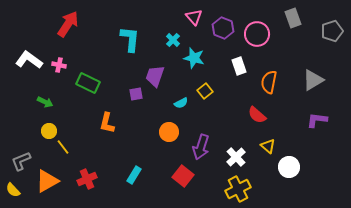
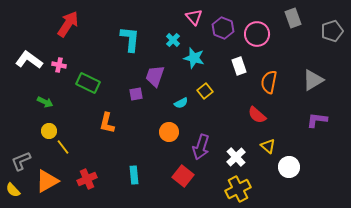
cyan rectangle: rotated 36 degrees counterclockwise
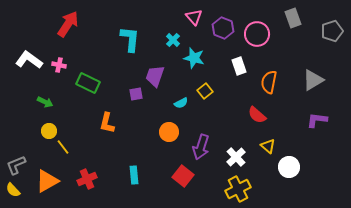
gray L-shape: moved 5 px left, 4 px down
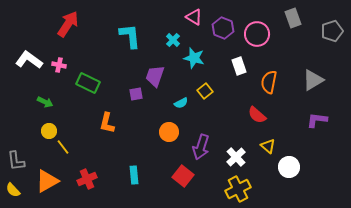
pink triangle: rotated 18 degrees counterclockwise
cyan L-shape: moved 3 px up; rotated 12 degrees counterclockwise
gray L-shape: moved 4 px up; rotated 75 degrees counterclockwise
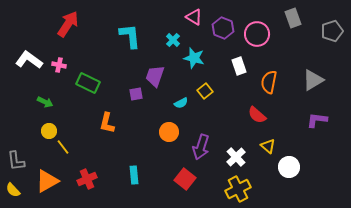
red square: moved 2 px right, 3 px down
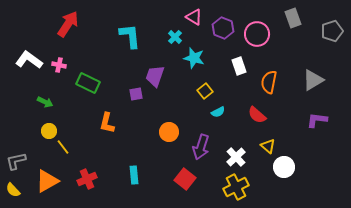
cyan cross: moved 2 px right, 3 px up
cyan semicircle: moved 37 px right, 9 px down
gray L-shape: rotated 85 degrees clockwise
white circle: moved 5 px left
yellow cross: moved 2 px left, 2 px up
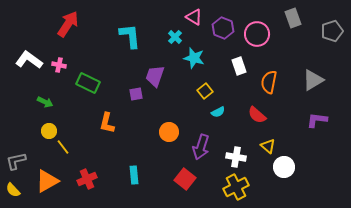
white cross: rotated 36 degrees counterclockwise
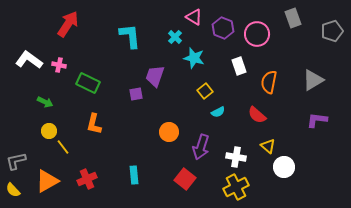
orange L-shape: moved 13 px left, 1 px down
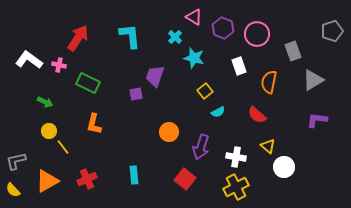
gray rectangle: moved 33 px down
red arrow: moved 10 px right, 14 px down
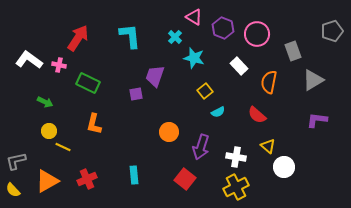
white rectangle: rotated 24 degrees counterclockwise
yellow line: rotated 28 degrees counterclockwise
